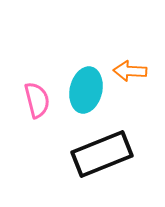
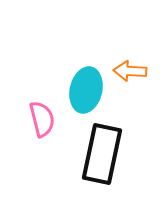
pink semicircle: moved 5 px right, 19 px down
black rectangle: rotated 56 degrees counterclockwise
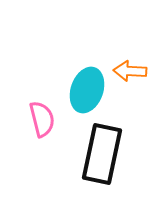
cyan ellipse: moved 1 px right; rotated 6 degrees clockwise
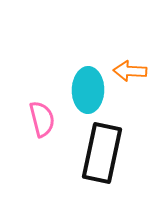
cyan ellipse: moved 1 px right; rotated 18 degrees counterclockwise
black rectangle: moved 1 px up
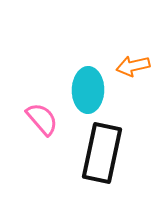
orange arrow: moved 3 px right, 5 px up; rotated 16 degrees counterclockwise
pink semicircle: rotated 27 degrees counterclockwise
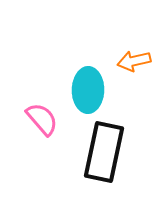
orange arrow: moved 1 px right, 5 px up
black rectangle: moved 2 px right, 1 px up
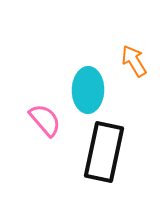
orange arrow: rotated 72 degrees clockwise
pink semicircle: moved 3 px right, 1 px down
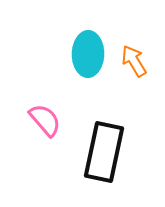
cyan ellipse: moved 36 px up
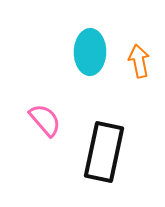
cyan ellipse: moved 2 px right, 2 px up
orange arrow: moved 5 px right; rotated 20 degrees clockwise
